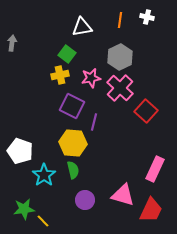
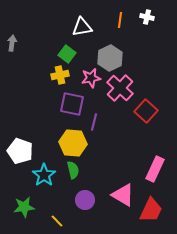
gray hexagon: moved 10 px left, 1 px down
purple square: moved 2 px up; rotated 15 degrees counterclockwise
pink triangle: rotated 15 degrees clockwise
green star: moved 2 px up
yellow line: moved 14 px right
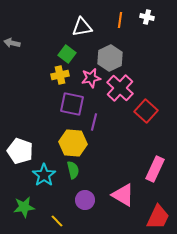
gray arrow: rotated 84 degrees counterclockwise
red trapezoid: moved 7 px right, 7 px down
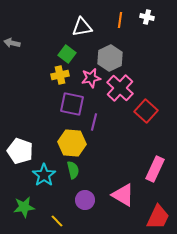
yellow hexagon: moved 1 px left
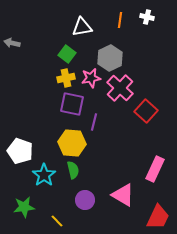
yellow cross: moved 6 px right, 3 px down
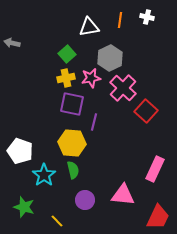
white triangle: moved 7 px right
green square: rotated 12 degrees clockwise
pink cross: moved 3 px right
pink triangle: rotated 25 degrees counterclockwise
green star: rotated 25 degrees clockwise
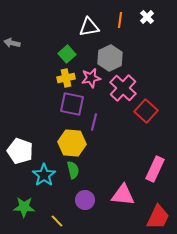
white cross: rotated 32 degrees clockwise
green star: rotated 15 degrees counterclockwise
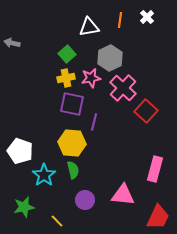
pink rectangle: rotated 10 degrees counterclockwise
green star: rotated 15 degrees counterclockwise
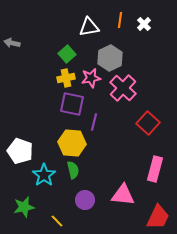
white cross: moved 3 px left, 7 px down
red square: moved 2 px right, 12 px down
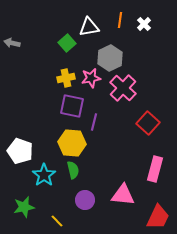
green square: moved 11 px up
purple square: moved 2 px down
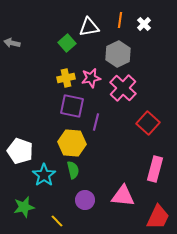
gray hexagon: moved 8 px right, 4 px up
purple line: moved 2 px right
pink triangle: moved 1 px down
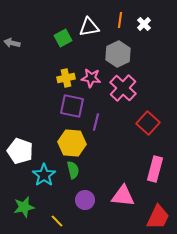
green square: moved 4 px left, 5 px up; rotated 12 degrees clockwise
pink star: rotated 18 degrees clockwise
